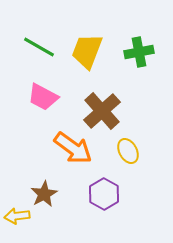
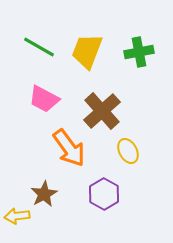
pink trapezoid: moved 1 px right, 2 px down
orange arrow: moved 4 px left; rotated 18 degrees clockwise
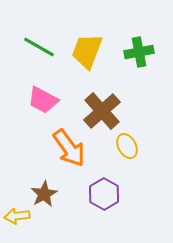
pink trapezoid: moved 1 px left, 1 px down
yellow ellipse: moved 1 px left, 5 px up
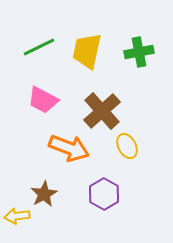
green line: rotated 56 degrees counterclockwise
yellow trapezoid: rotated 9 degrees counterclockwise
orange arrow: rotated 33 degrees counterclockwise
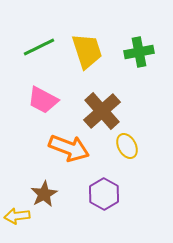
yellow trapezoid: rotated 150 degrees clockwise
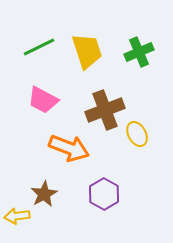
green cross: rotated 12 degrees counterclockwise
brown cross: moved 3 px right, 1 px up; rotated 21 degrees clockwise
yellow ellipse: moved 10 px right, 12 px up
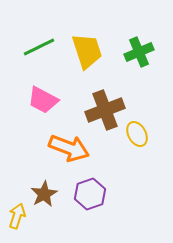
purple hexagon: moved 14 px left; rotated 12 degrees clockwise
yellow arrow: rotated 115 degrees clockwise
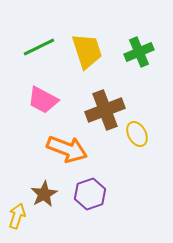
orange arrow: moved 2 px left, 1 px down
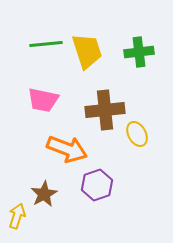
green line: moved 7 px right, 3 px up; rotated 20 degrees clockwise
green cross: rotated 16 degrees clockwise
pink trapezoid: rotated 16 degrees counterclockwise
brown cross: rotated 15 degrees clockwise
purple hexagon: moved 7 px right, 9 px up
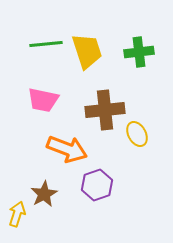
yellow arrow: moved 2 px up
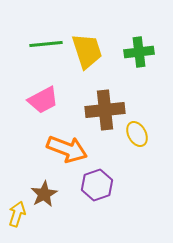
pink trapezoid: rotated 40 degrees counterclockwise
